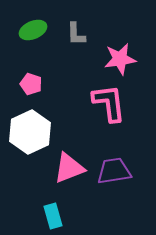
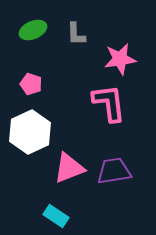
cyan rectangle: moved 3 px right; rotated 40 degrees counterclockwise
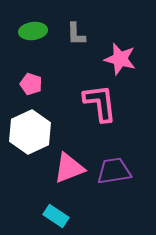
green ellipse: moved 1 px down; rotated 16 degrees clockwise
pink star: rotated 24 degrees clockwise
pink L-shape: moved 9 px left
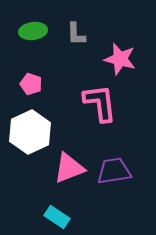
cyan rectangle: moved 1 px right, 1 px down
